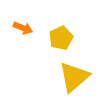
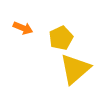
yellow triangle: moved 1 px right, 8 px up
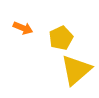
yellow triangle: moved 1 px right, 1 px down
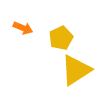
yellow triangle: rotated 8 degrees clockwise
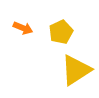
yellow pentagon: moved 6 px up
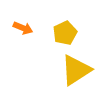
yellow pentagon: moved 4 px right, 1 px down
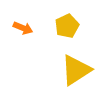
yellow pentagon: moved 2 px right, 7 px up
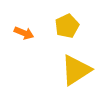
orange arrow: moved 1 px right, 5 px down
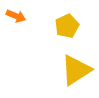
orange arrow: moved 8 px left, 17 px up
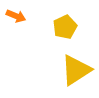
yellow pentagon: moved 2 px left, 1 px down
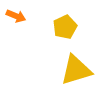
yellow triangle: rotated 16 degrees clockwise
